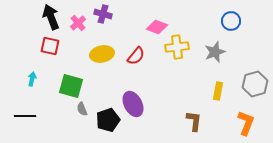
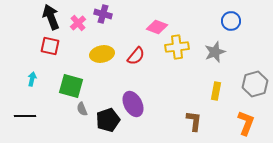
yellow rectangle: moved 2 px left
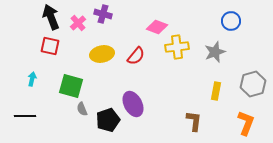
gray hexagon: moved 2 px left
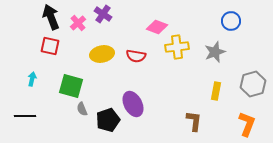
purple cross: rotated 18 degrees clockwise
red semicircle: rotated 60 degrees clockwise
orange L-shape: moved 1 px right, 1 px down
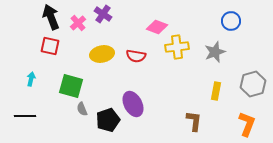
cyan arrow: moved 1 px left
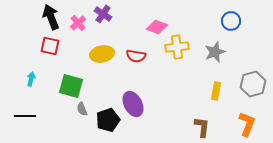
brown L-shape: moved 8 px right, 6 px down
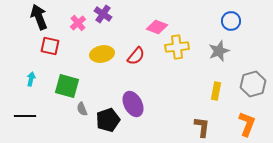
black arrow: moved 12 px left
gray star: moved 4 px right, 1 px up
red semicircle: rotated 60 degrees counterclockwise
green square: moved 4 px left
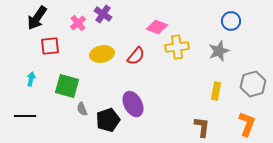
black arrow: moved 2 px left, 1 px down; rotated 125 degrees counterclockwise
red square: rotated 18 degrees counterclockwise
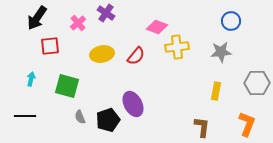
purple cross: moved 3 px right, 1 px up
gray star: moved 2 px right, 1 px down; rotated 15 degrees clockwise
gray hexagon: moved 4 px right, 1 px up; rotated 15 degrees clockwise
gray semicircle: moved 2 px left, 8 px down
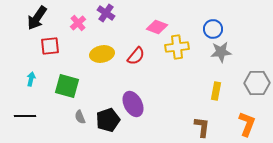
blue circle: moved 18 px left, 8 px down
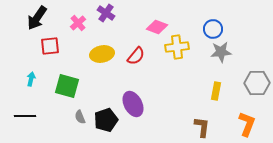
black pentagon: moved 2 px left
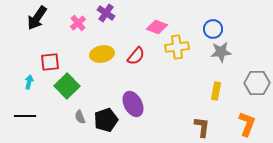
red square: moved 16 px down
cyan arrow: moved 2 px left, 3 px down
green square: rotated 30 degrees clockwise
